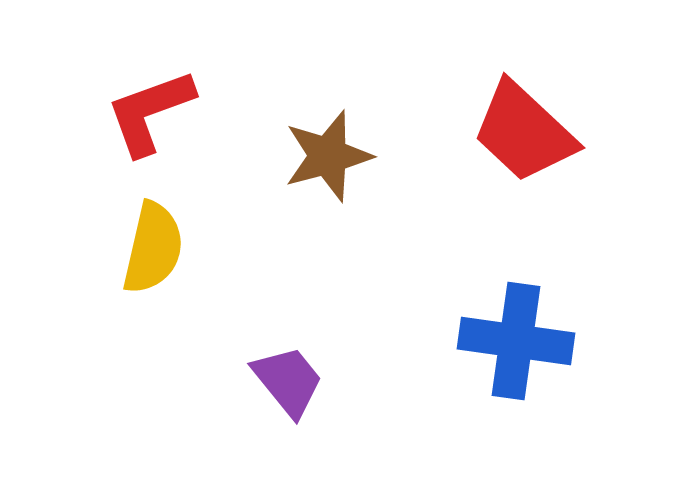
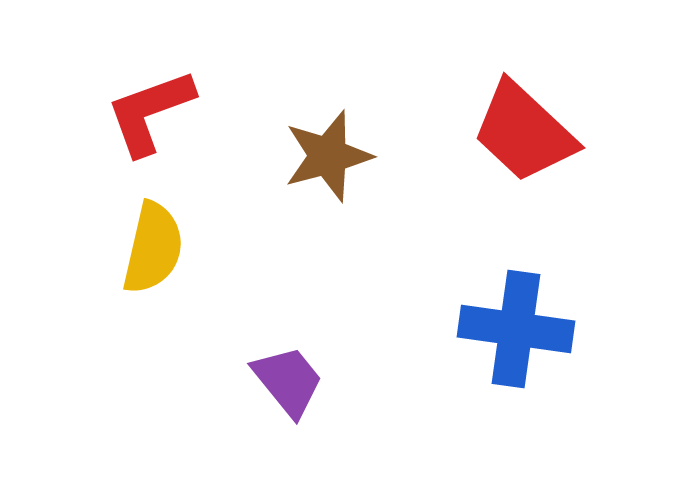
blue cross: moved 12 px up
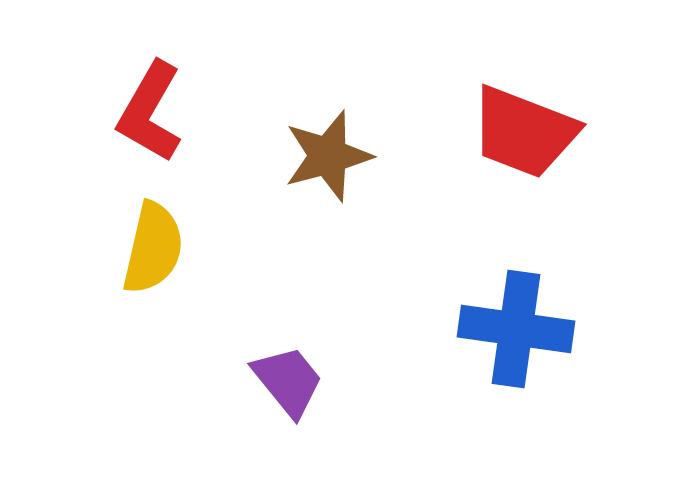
red L-shape: rotated 40 degrees counterclockwise
red trapezoid: rotated 22 degrees counterclockwise
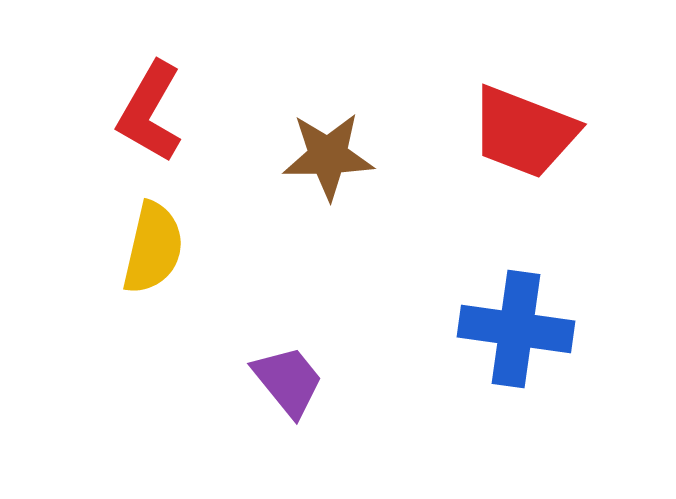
brown star: rotated 14 degrees clockwise
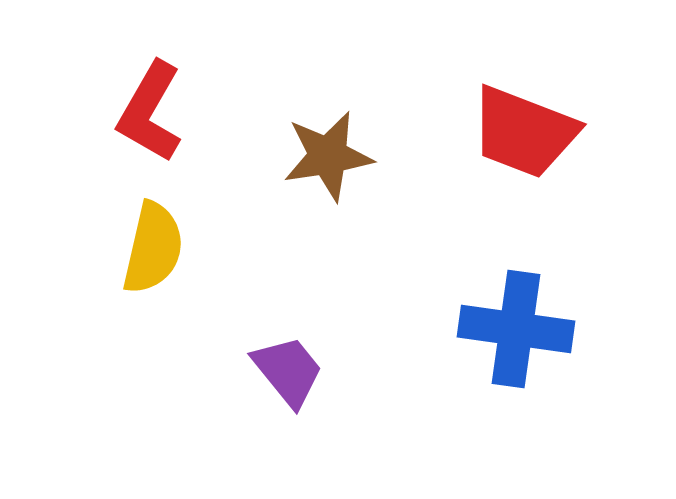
brown star: rotated 8 degrees counterclockwise
purple trapezoid: moved 10 px up
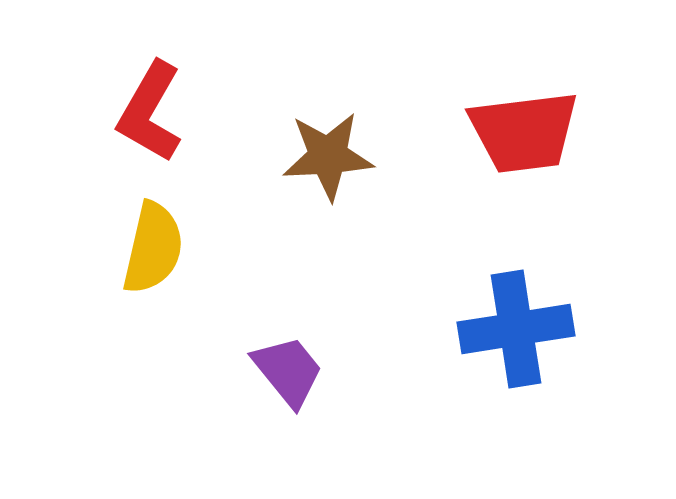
red trapezoid: rotated 28 degrees counterclockwise
brown star: rotated 6 degrees clockwise
blue cross: rotated 17 degrees counterclockwise
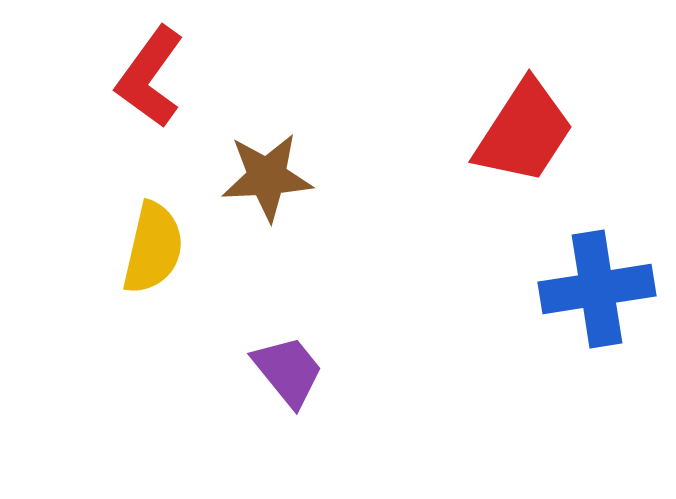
red L-shape: moved 35 px up; rotated 6 degrees clockwise
red trapezoid: rotated 50 degrees counterclockwise
brown star: moved 61 px left, 21 px down
blue cross: moved 81 px right, 40 px up
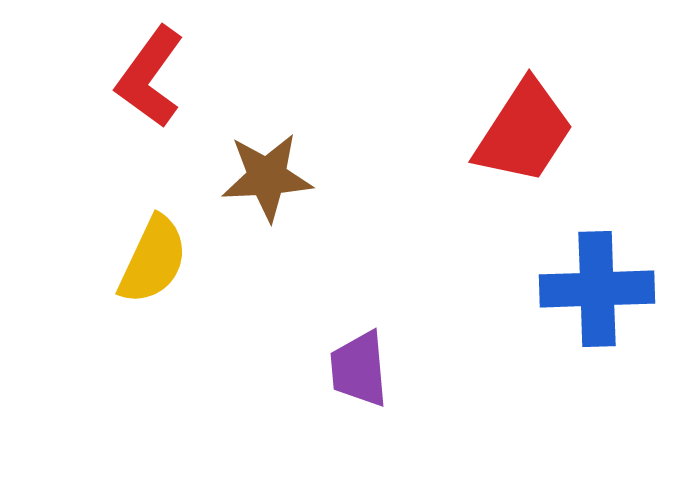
yellow semicircle: moved 12 px down; rotated 12 degrees clockwise
blue cross: rotated 7 degrees clockwise
purple trapezoid: moved 71 px right, 2 px up; rotated 146 degrees counterclockwise
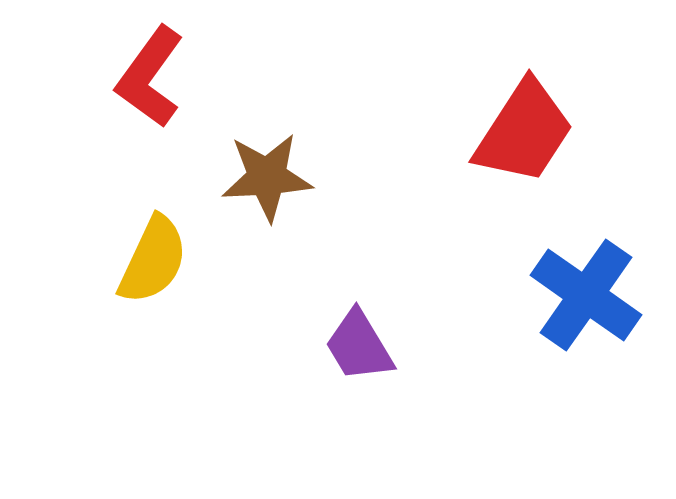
blue cross: moved 11 px left, 6 px down; rotated 37 degrees clockwise
purple trapezoid: moved 23 px up; rotated 26 degrees counterclockwise
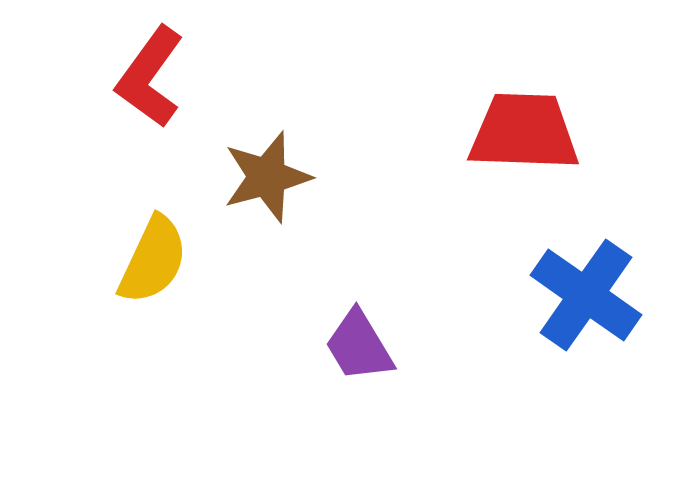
red trapezoid: rotated 121 degrees counterclockwise
brown star: rotated 12 degrees counterclockwise
